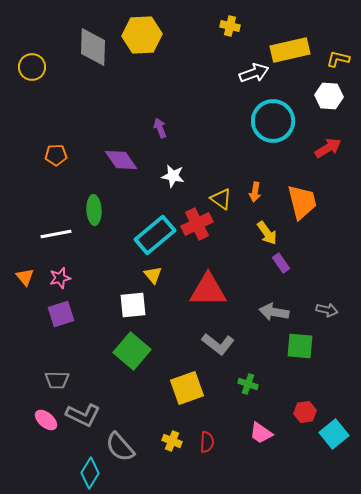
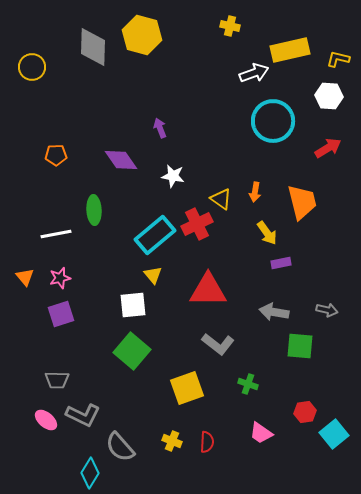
yellow hexagon at (142, 35): rotated 18 degrees clockwise
purple rectangle at (281, 263): rotated 66 degrees counterclockwise
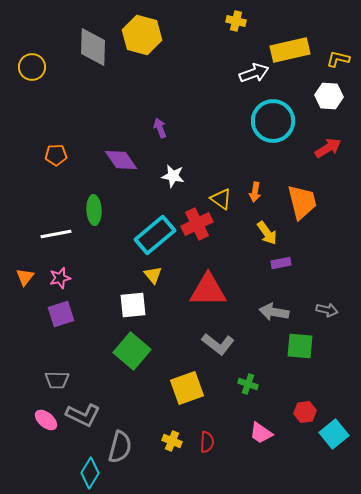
yellow cross at (230, 26): moved 6 px right, 5 px up
orange triangle at (25, 277): rotated 18 degrees clockwise
gray semicircle at (120, 447): rotated 124 degrees counterclockwise
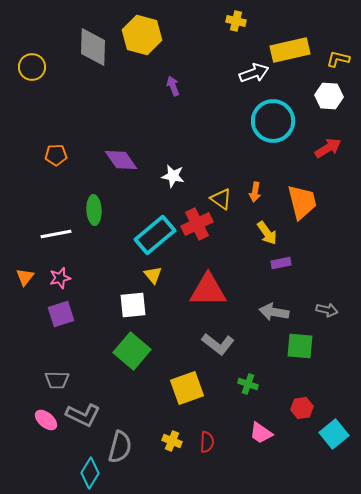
purple arrow at (160, 128): moved 13 px right, 42 px up
red hexagon at (305, 412): moved 3 px left, 4 px up
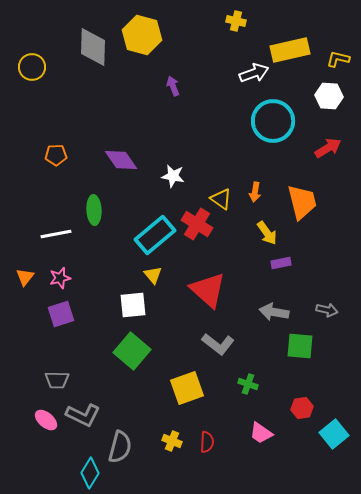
red cross at (197, 224): rotated 32 degrees counterclockwise
red triangle at (208, 290): rotated 42 degrees clockwise
